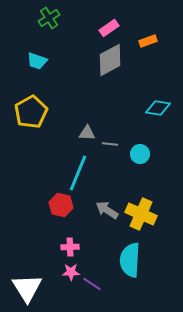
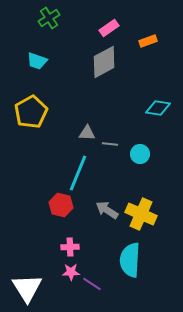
gray diamond: moved 6 px left, 2 px down
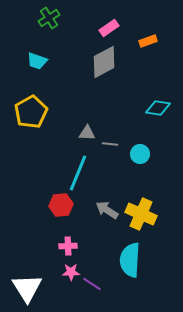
red hexagon: rotated 20 degrees counterclockwise
pink cross: moved 2 px left, 1 px up
